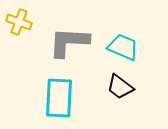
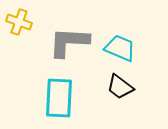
cyan trapezoid: moved 3 px left, 1 px down
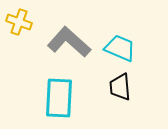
gray L-shape: rotated 39 degrees clockwise
black trapezoid: rotated 48 degrees clockwise
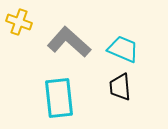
cyan trapezoid: moved 3 px right, 1 px down
cyan rectangle: rotated 9 degrees counterclockwise
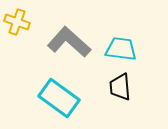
yellow cross: moved 2 px left
cyan trapezoid: moved 2 px left; rotated 16 degrees counterclockwise
cyan rectangle: rotated 48 degrees counterclockwise
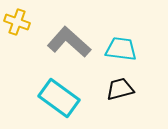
black trapezoid: moved 2 px down; rotated 80 degrees clockwise
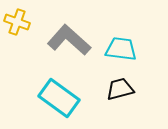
gray L-shape: moved 2 px up
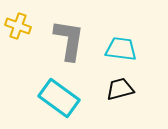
yellow cross: moved 1 px right, 4 px down
gray L-shape: rotated 57 degrees clockwise
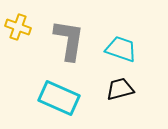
yellow cross: moved 1 px down
cyan trapezoid: rotated 12 degrees clockwise
cyan rectangle: rotated 12 degrees counterclockwise
